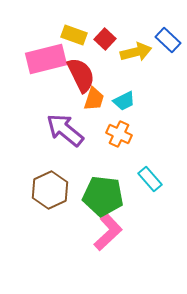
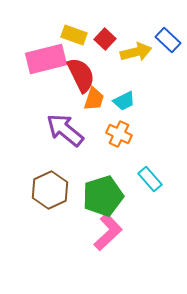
green pentagon: rotated 24 degrees counterclockwise
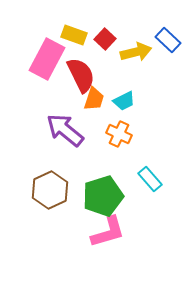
pink rectangle: moved 1 px right; rotated 48 degrees counterclockwise
pink L-shape: rotated 27 degrees clockwise
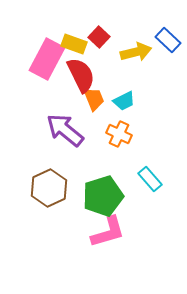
yellow rectangle: moved 9 px down
red square: moved 6 px left, 2 px up
orange trapezoid: rotated 40 degrees counterclockwise
brown hexagon: moved 1 px left, 2 px up
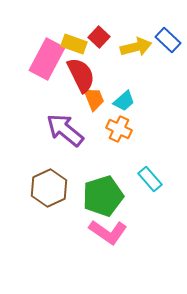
yellow arrow: moved 5 px up
cyan trapezoid: rotated 15 degrees counterclockwise
orange cross: moved 5 px up
pink L-shape: rotated 51 degrees clockwise
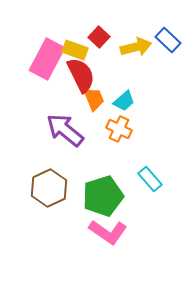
yellow rectangle: moved 1 px right, 6 px down
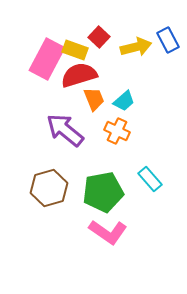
blue rectangle: rotated 20 degrees clockwise
red semicircle: moved 2 px left; rotated 81 degrees counterclockwise
orange cross: moved 2 px left, 2 px down
brown hexagon: rotated 9 degrees clockwise
green pentagon: moved 4 px up; rotated 6 degrees clockwise
